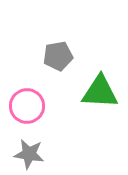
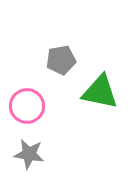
gray pentagon: moved 3 px right, 4 px down
green triangle: rotated 9 degrees clockwise
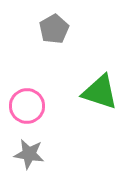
gray pentagon: moved 7 px left, 31 px up; rotated 20 degrees counterclockwise
green triangle: rotated 6 degrees clockwise
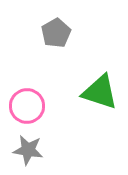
gray pentagon: moved 2 px right, 4 px down
gray star: moved 1 px left, 4 px up
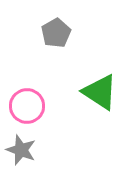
green triangle: rotated 15 degrees clockwise
gray star: moved 7 px left; rotated 12 degrees clockwise
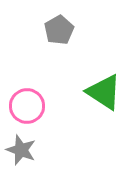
gray pentagon: moved 3 px right, 3 px up
green triangle: moved 4 px right
